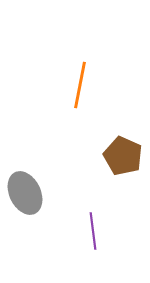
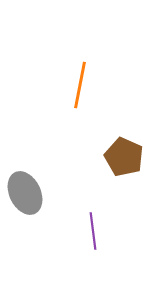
brown pentagon: moved 1 px right, 1 px down
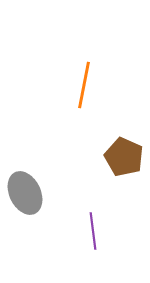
orange line: moved 4 px right
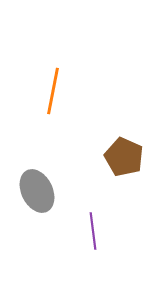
orange line: moved 31 px left, 6 px down
gray ellipse: moved 12 px right, 2 px up
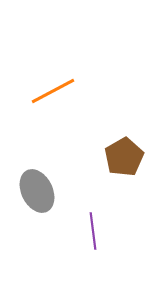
orange line: rotated 51 degrees clockwise
brown pentagon: rotated 18 degrees clockwise
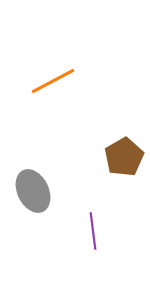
orange line: moved 10 px up
gray ellipse: moved 4 px left
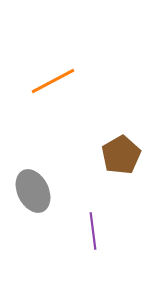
brown pentagon: moved 3 px left, 2 px up
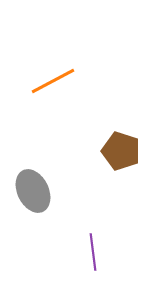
brown pentagon: moved 4 px up; rotated 24 degrees counterclockwise
purple line: moved 21 px down
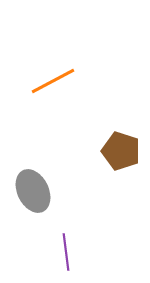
purple line: moved 27 px left
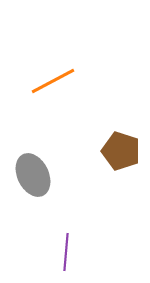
gray ellipse: moved 16 px up
purple line: rotated 12 degrees clockwise
